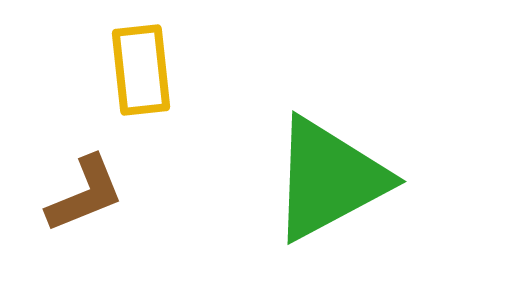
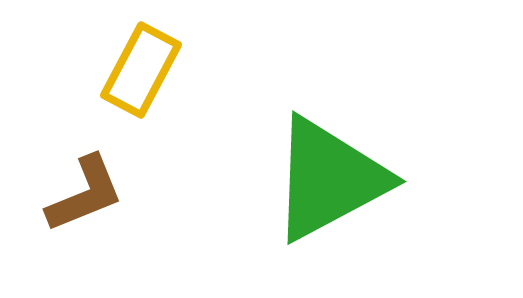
yellow rectangle: rotated 34 degrees clockwise
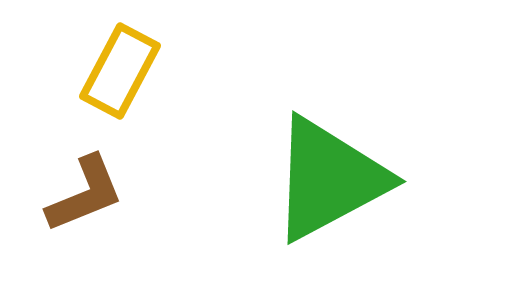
yellow rectangle: moved 21 px left, 1 px down
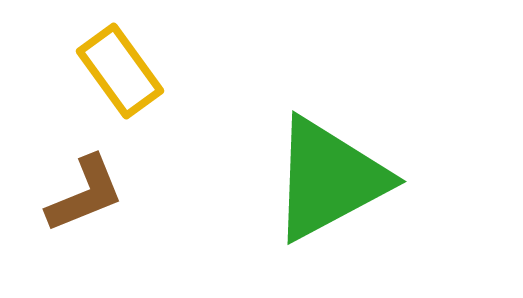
yellow rectangle: rotated 64 degrees counterclockwise
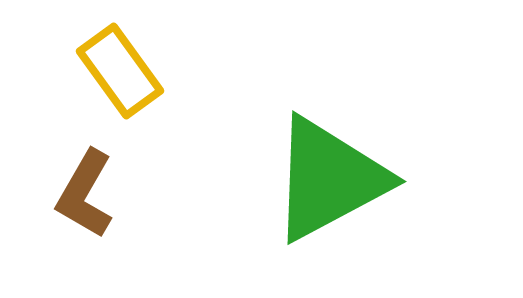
brown L-shape: rotated 142 degrees clockwise
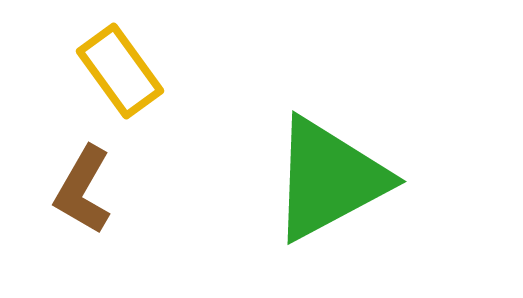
brown L-shape: moved 2 px left, 4 px up
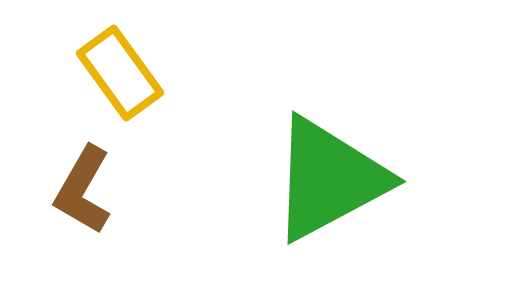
yellow rectangle: moved 2 px down
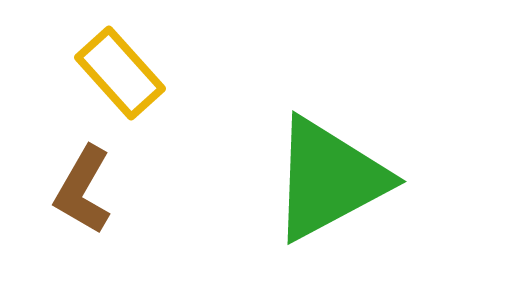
yellow rectangle: rotated 6 degrees counterclockwise
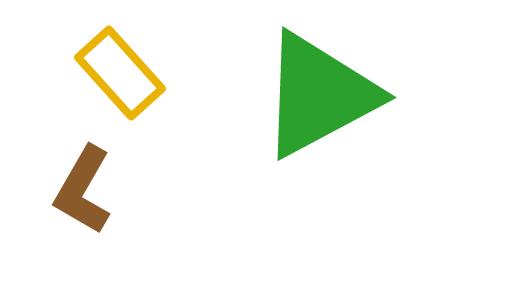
green triangle: moved 10 px left, 84 px up
